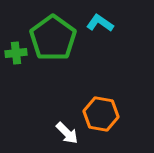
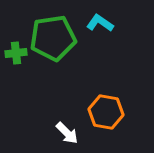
green pentagon: rotated 27 degrees clockwise
orange hexagon: moved 5 px right, 2 px up
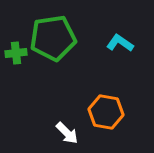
cyan L-shape: moved 20 px right, 20 px down
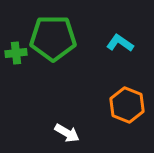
green pentagon: rotated 9 degrees clockwise
orange hexagon: moved 21 px right, 7 px up; rotated 12 degrees clockwise
white arrow: rotated 15 degrees counterclockwise
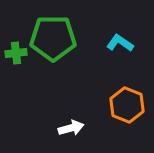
white arrow: moved 4 px right, 5 px up; rotated 45 degrees counterclockwise
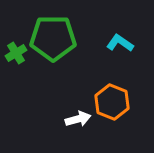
green cross: rotated 25 degrees counterclockwise
orange hexagon: moved 15 px left, 3 px up
white arrow: moved 7 px right, 9 px up
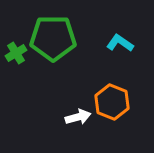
white arrow: moved 2 px up
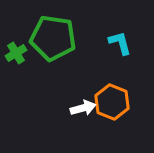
green pentagon: rotated 9 degrees clockwise
cyan L-shape: rotated 40 degrees clockwise
white arrow: moved 5 px right, 9 px up
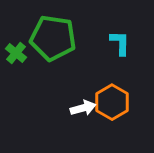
cyan L-shape: rotated 16 degrees clockwise
green cross: rotated 20 degrees counterclockwise
orange hexagon: rotated 8 degrees clockwise
